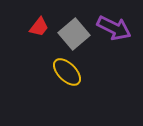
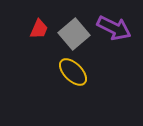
red trapezoid: moved 2 px down; rotated 15 degrees counterclockwise
yellow ellipse: moved 6 px right
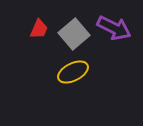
yellow ellipse: rotated 72 degrees counterclockwise
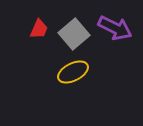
purple arrow: moved 1 px right
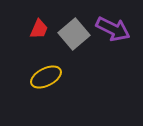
purple arrow: moved 2 px left, 1 px down
yellow ellipse: moved 27 px left, 5 px down
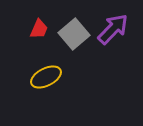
purple arrow: rotated 72 degrees counterclockwise
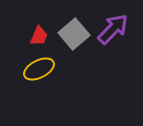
red trapezoid: moved 7 px down
yellow ellipse: moved 7 px left, 8 px up
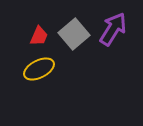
purple arrow: rotated 12 degrees counterclockwise
